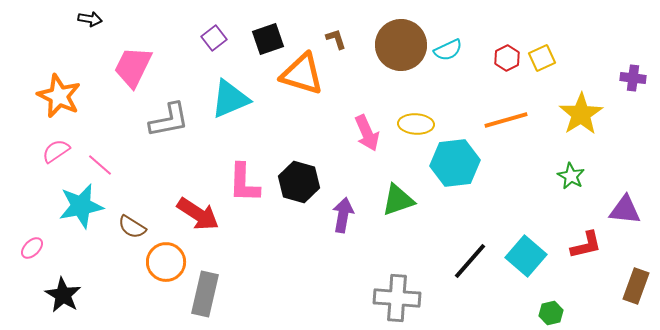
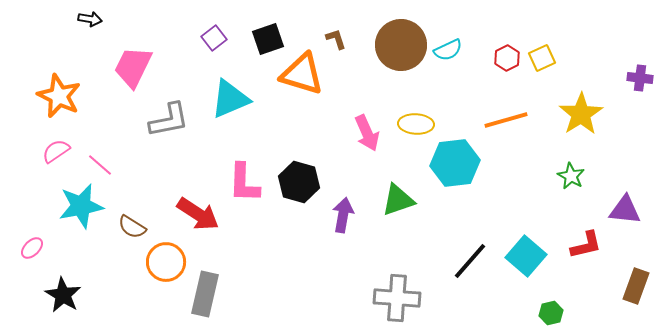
purple cross: moved 7 px right
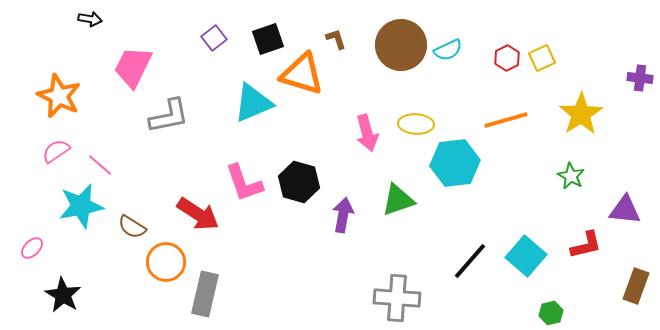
cyan triangle: moved 23 px right, 4 px down
gray L-shape: moved 4 px up
pink arrow: rotated 9 degrees clockwise
pink L-shape: rotated 21 degrees counterclockwise
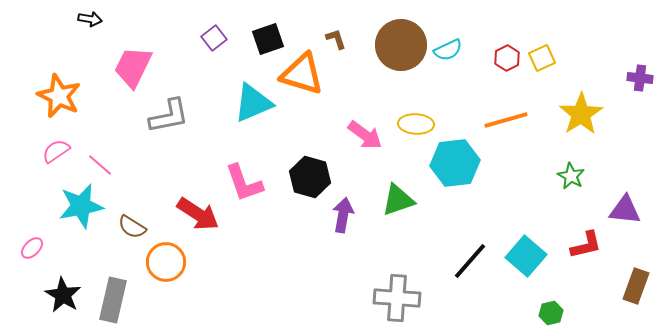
pink arrow: moved 2 px left, 2 px down; rotated 39 degrees counterclockwise
black hexagon: moved 11 px right, 5 px up
gray rectangle: moved 92 px left, 6 px down
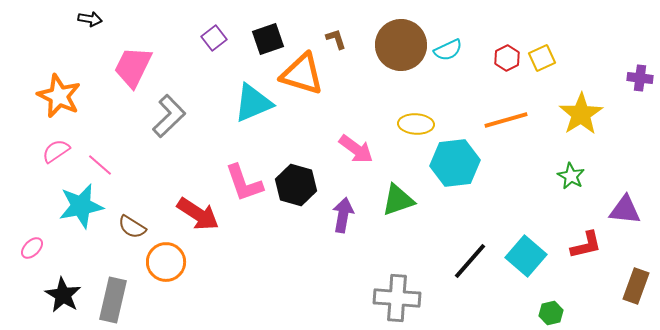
gray L-shape: rotated 33 degrees counterclockwise
pink arrow: moved 9 px left, 14 px down
black hexagon: moved 14 px left, 8 px down
